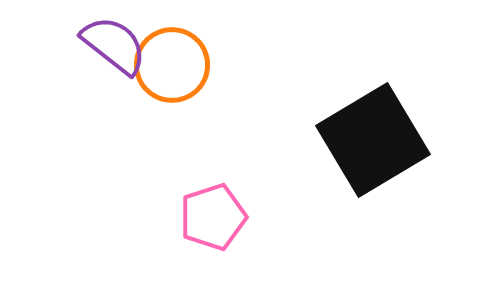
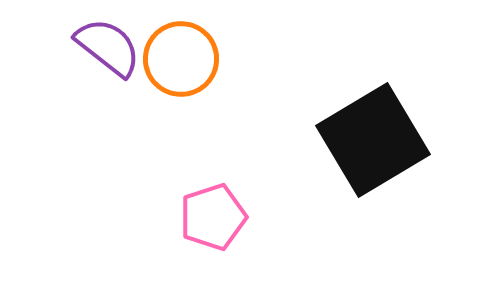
purple semicircle: moved 6 px left, 2 px down
orange circle: moved 9 px right, 6 px up
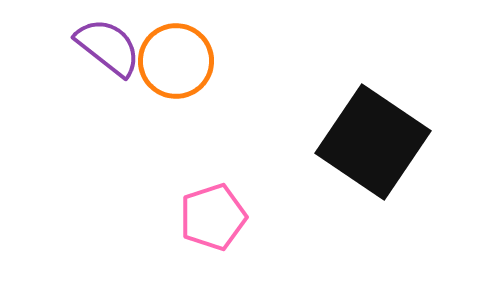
orange circle: moved 5 px left, 2 px down
black square: moved 2 px down; rotated 25 degrees counterclockwise
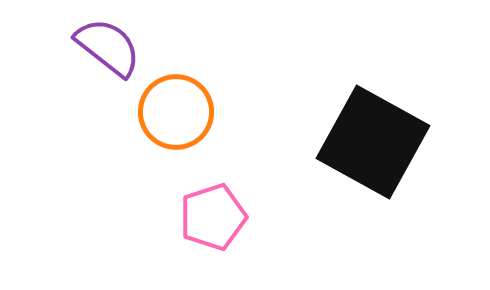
orange circle: moved 51 px down
black square: rotated 5 degrees counterclockwise
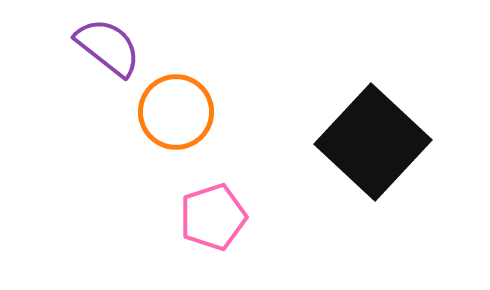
black square: rotated 14 degrees clockwise
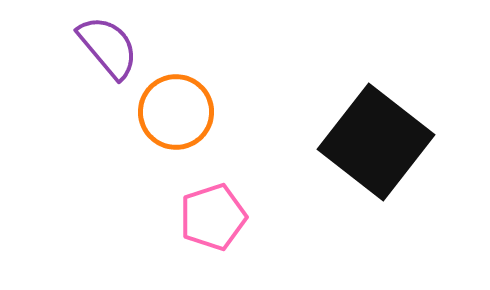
purple semicircle: rotated 12 degrees clockwise
black square: moved 3 px right; rotated 5 degrees counterclockwise
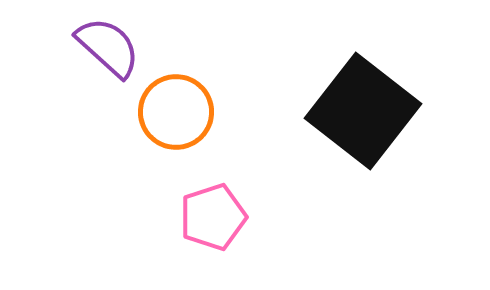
purple semicircle: rotated 8 degrees counterclockwise
black square: moved 13 px left, 31 px up
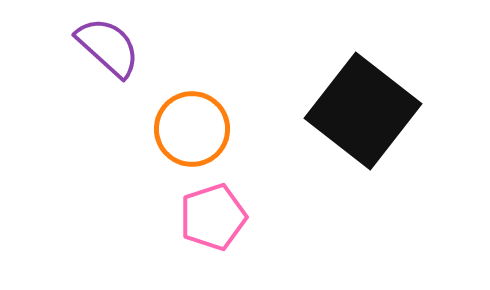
orange circle: moved 16 px right, 17 px down
